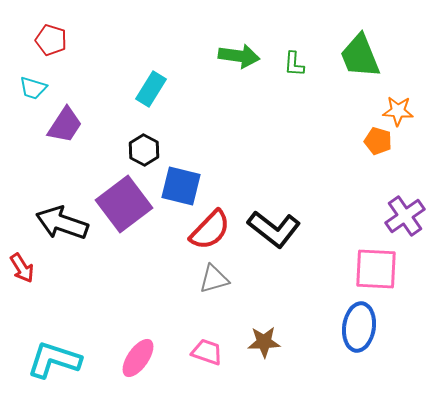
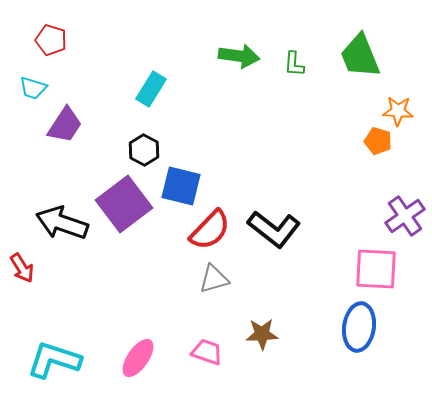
brown star: moved 2 px left, 8 px up
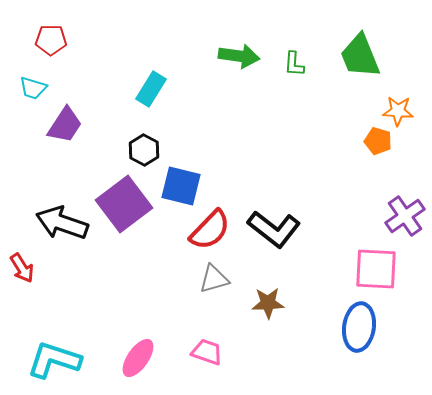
red pentagon: rotated 16 degrees counterclockwise
brown star: moved 6 px right, 31 px up
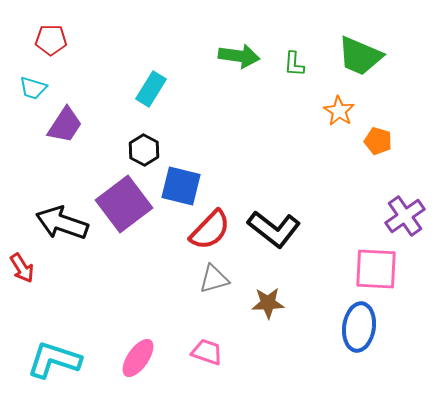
green trapezoid: rotated 45 degrees counterclockwise
orange star: moved 59 px left; rotated 28 degrees clockwise
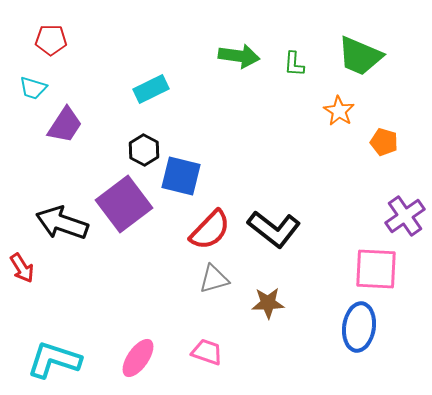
cyan rectangle: rotated 32 degrees clockwise
orange pentagon: moved 6 px right, 1 px down
blue square: moved 10 px up
